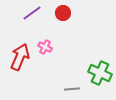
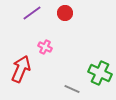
red circle: moved 2 px right
red arrow: moved 1 px right, 12 px down
gray line: rotated 28 degrees clockwise
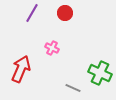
purple line: rotated 24 degrees counterclockwise
pink cross: moved 7 px right, 1 px down
gray line: moved 1 px right, 1 px up
